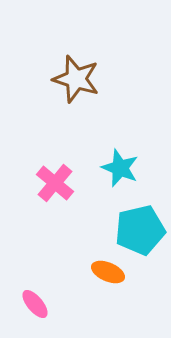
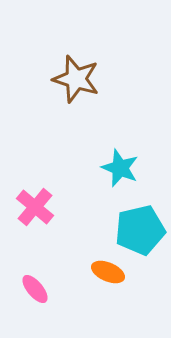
pink cross: moved 20 px left, 24 px down
pink ellipse: moved 15 px up
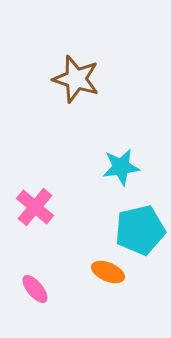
cyan star: moved 1 px right, 1 px up; rotated 30 degrees counterclockwise
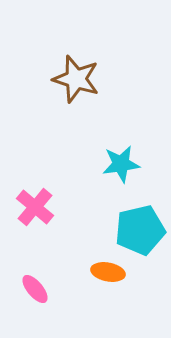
cyan star: moved 3 px up
orange ellipse: rotated 12 degrees counterclockwise
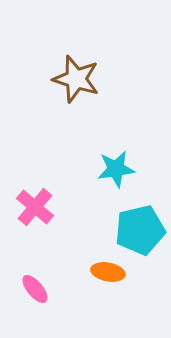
cyan star: moved 5 px left, 5 px down
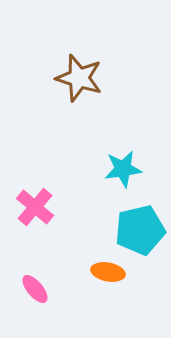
brown star: moved 3 px right, 1 px up
cyan star: moved 7 px right
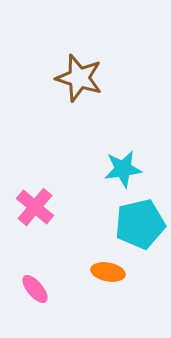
cyan pentagon: moved 6 px up
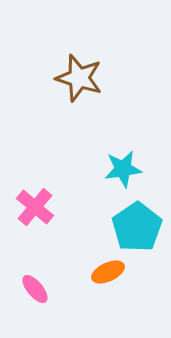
cyan pentagon: moved 3 px left, 3 px down; rotated 21 degrees counterclockwise
orange ellipse: rotated 36 degrees counterclockwise
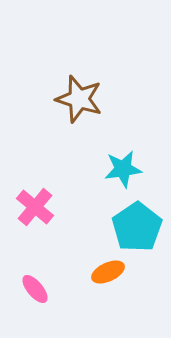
brown star: moved 21 px down
